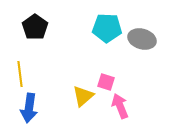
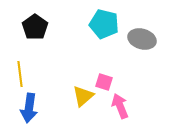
cyan pentagon: moved 3 px left, 4 px up; rotated 12 degrees clockwise
pink square: moved 2 px left
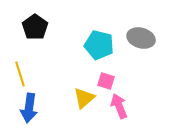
cyan pentagon: moved 5 px left, 21 px down
gray ellipse: moved 1 px left, 1 px up
yellow line: rotated 10 degrees counterclockwise
pink square: moved 2 px right, 1 px up
yellow triangle: moved 1 px right, 2 px down
pink arrow: moved 1 px left
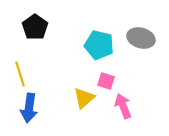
pink arrow: moved 4 px right
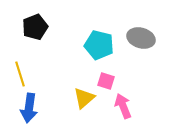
black pentagon: rotated 15 degrees clockwise
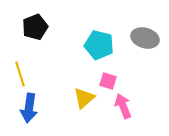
gray ellipse: moved 4 px right
pink square: moved 2 px right
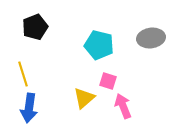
gray ellipse: moved 6 px right; rotated 24 degrees counterclockwise
yellow line: moved 3 px right
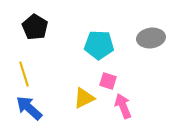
black pentagon: rotated 20 degrees counterclockwise
cyan pentagon: rotated 12 degrees counterclockwise
yellow line: moved 1 px right
yellow triangle: rotated 15 degrees clockwise
blue arrow: rotated 124 degrees clockwise
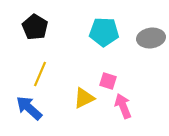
cyan pentagon: moved 5 px right, 13 px up
yellow line: moved 16 px right; rotated 40 degrees clockwise
